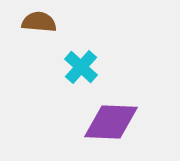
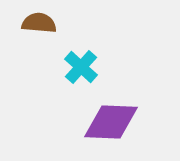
brown semicircle: moved 1 px down
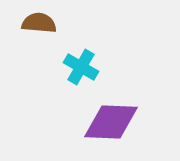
cyan cross: rotated 12 degrees counterclockwise
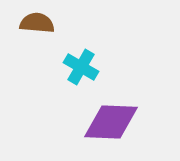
brown semicircle: moved 2 px left
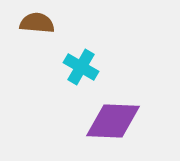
purple diamond: moved 2 px right, 1 px up
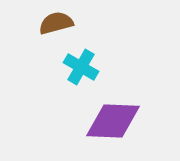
brown semicircle: moved 19 px right; rotated 20 degrees counterclockwise
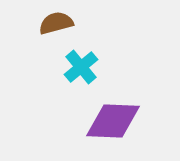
cyan cross: rotated 20 degrees clockwise
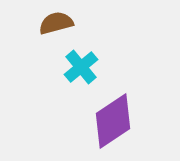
purple diamond: rotated 36 degrees counterclockwise
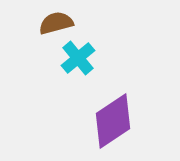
cyan cross: moved 3 px left, 9 px up
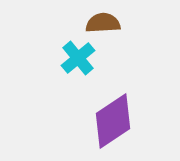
brown semicircle: moved 47 px right; rotated 12 degrees clockwise
